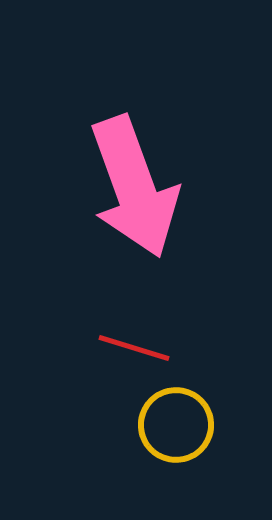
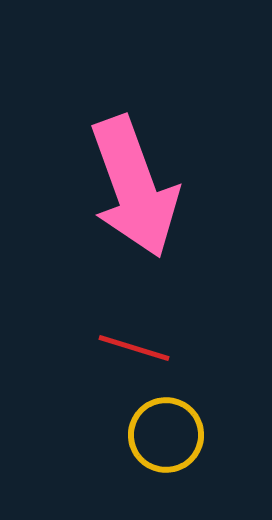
yellow circle: moved 10 px left, 10 px down
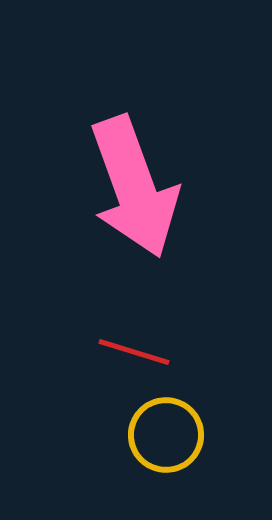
red line: moved 4 px down
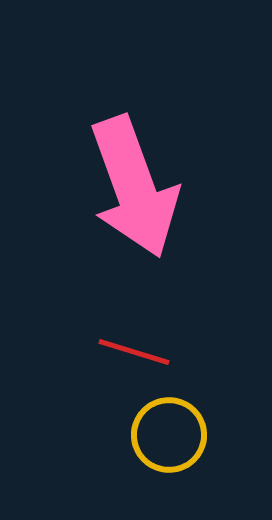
yellow circle: moved 3 px right
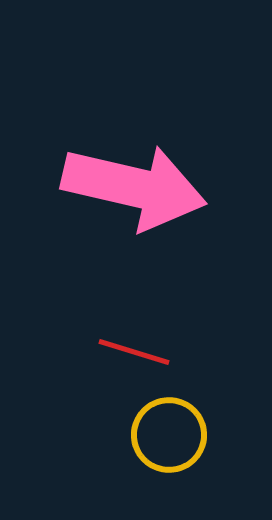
pink arrow: rotated 57 degrees counterclockwise
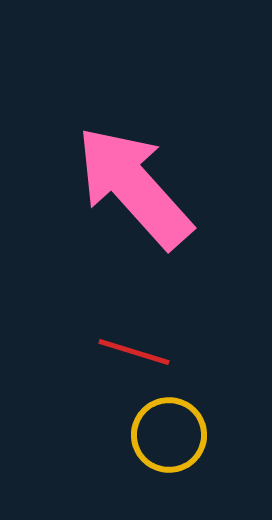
pink arrow: rotated 145 degrees counterclockwise
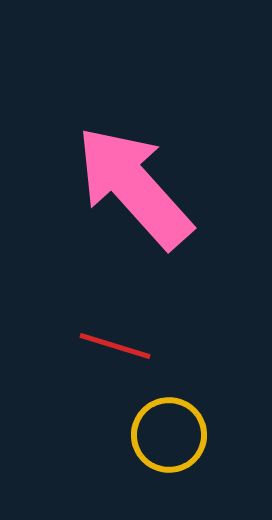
red line: moved 19 px left, 6 px up
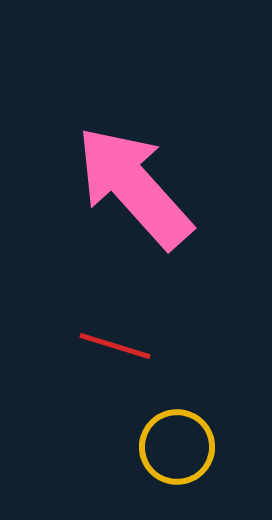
yellow circle: moved 8 px right, 12 px down
